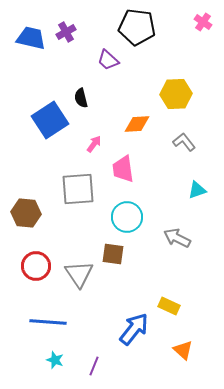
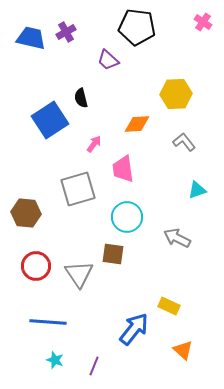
gray square: rotated 12 degrees counterclockwise
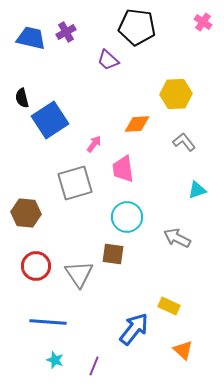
black semicircle: moved 59 px left
gray square: moved 3 px left, 6 px up
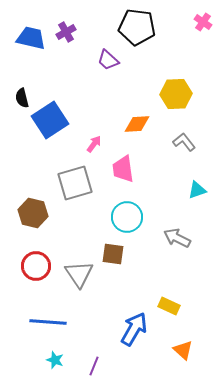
brown hexagon: moved 7 px right; rotated 8 degrees clockwise
blue arrow: rotated 8 degrees counterclockwise
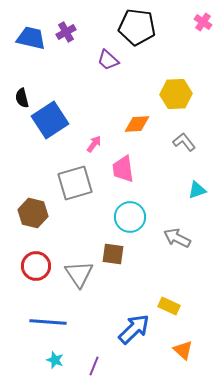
cyan circle: moved 3 px right
blue arrow: rotated 16 degrees clockwise
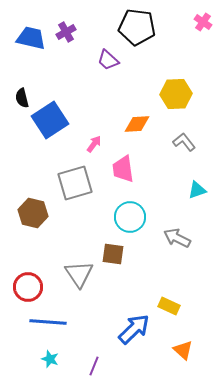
red circle: moved 8 px left, 21 px down
cyan star: moved 5 px left, 1 px up
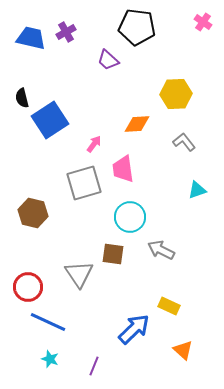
gray square: moved 9 px right
gray arrow: moved 16 px left, 12 px down
blue line: rotated 21 degrees clockwise
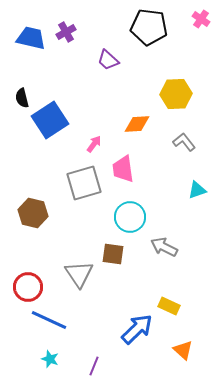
pink cross: moved 2 px left, 3 px up
black pentagon: moved 12 px right
gray arrow: moved 3 px right, 3 px up
blue line: moved 1 px right, 2 px up
blue arrow: moved 3 px right
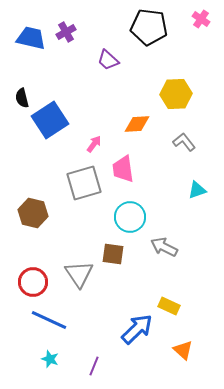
red circle: moved 5 px right, 5 px up
